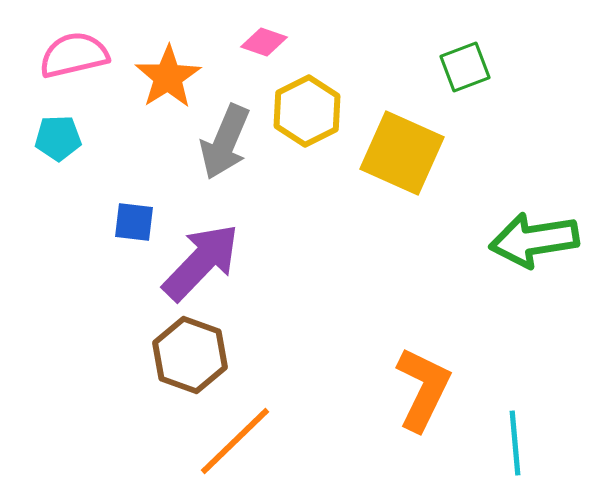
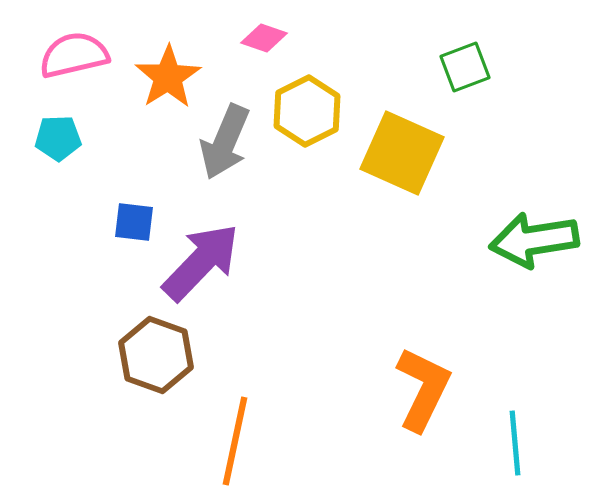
pink diamond: moved 4 px up
brown hexagon: moved 34 px left
orange line: rotated 34 degrees counterclockwise
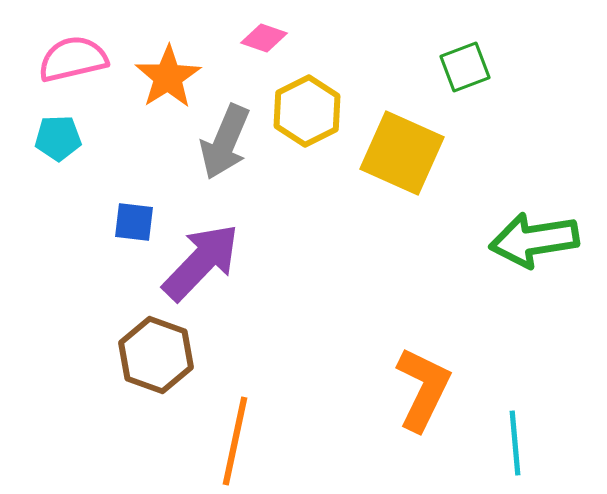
pink semicircle: moved 1 px left, 4 px down
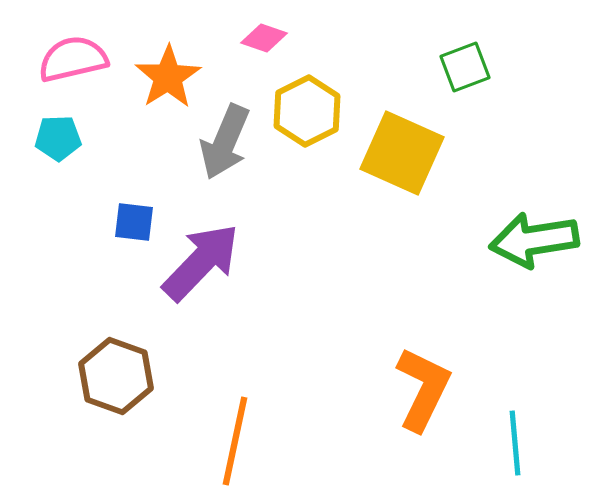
brown hexagon: moved 40 px left, 21 px down
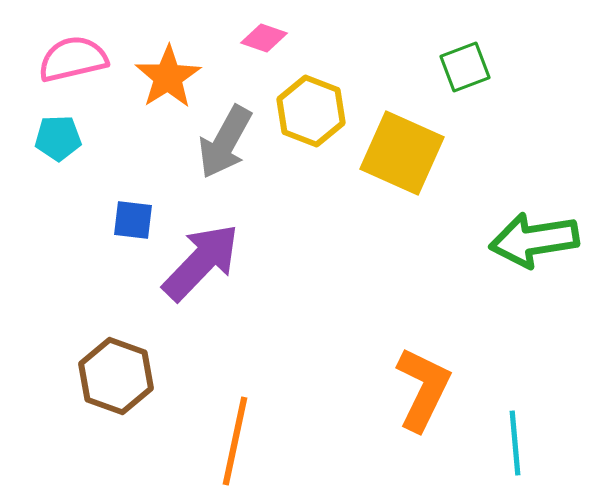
yellow hexagon: moved 4 px right; rotated 12 degrees counterclockwise
gray arrow: rotated 6 degrees clockwise
blue square: moved 1 px left, 2 px up
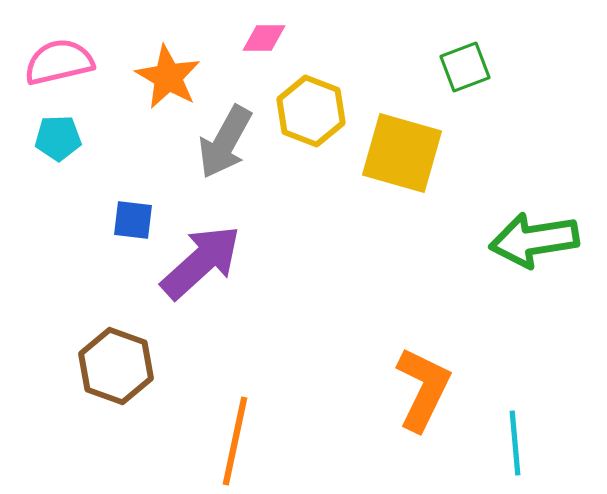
pink diamond: rotated 18 degrees counterclockwise
pink semicircle: moved 14 px left, 3 px down
orange star: rotated 10 degrees counterclockwise
yellow square: rotated 8 degrees counterclockwise
purple arrow: rotated 4 degrees clockwise
brown hexagon: moved 10 px up
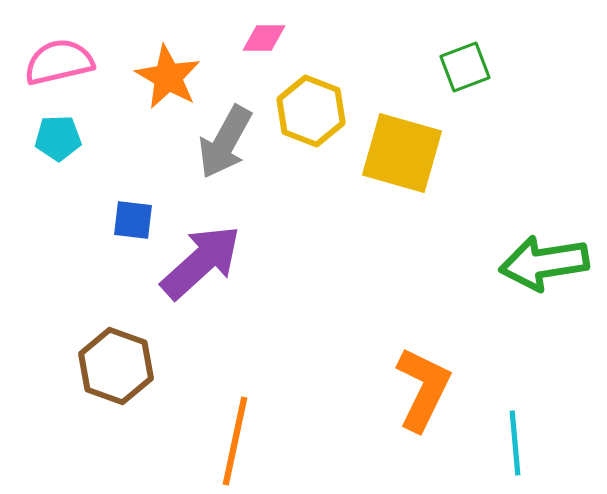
green arrow: moved 10 px right, 23 px down
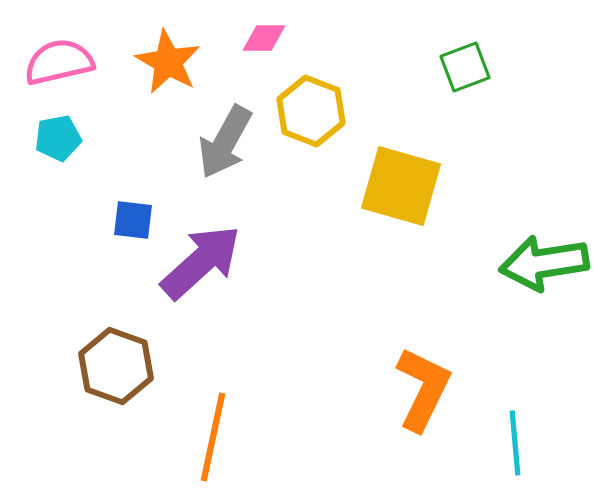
orange star: moved 15 px up
cyan pentagon: rotated 9 degrees counterclockwise
yellow square: moved 1 px left, 33 px down
orange line: moved 22 px left, 4 px up
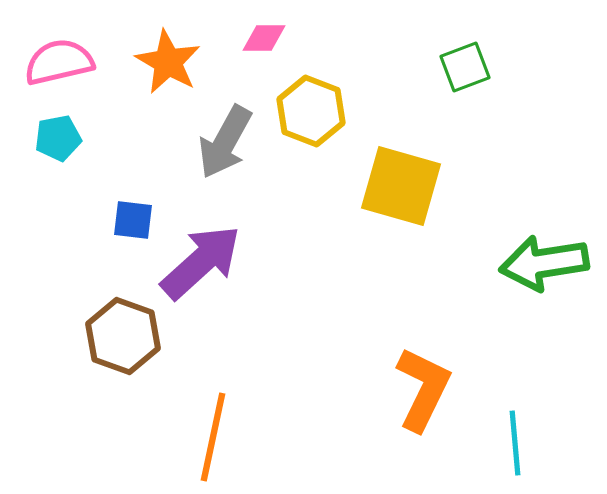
brown hexagon: moved 7 px right, 30 px up
